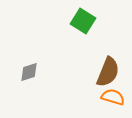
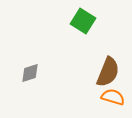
gray diamond: moved 1 px right, 1 px down
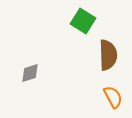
brown semicircle: moved 17 px up; rotated 24 degrees counterclockwise
orange semicircle: rotated 45 degrees clockwise
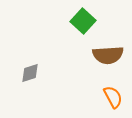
green square: rotated 10 degrees clockwise
brown semicircle: rotated 88 degrees clockwise
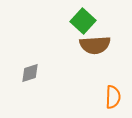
brown semicircle: moved 13 px left, 10 px up
orange semicircle: rotated 30 degrees clockwise
